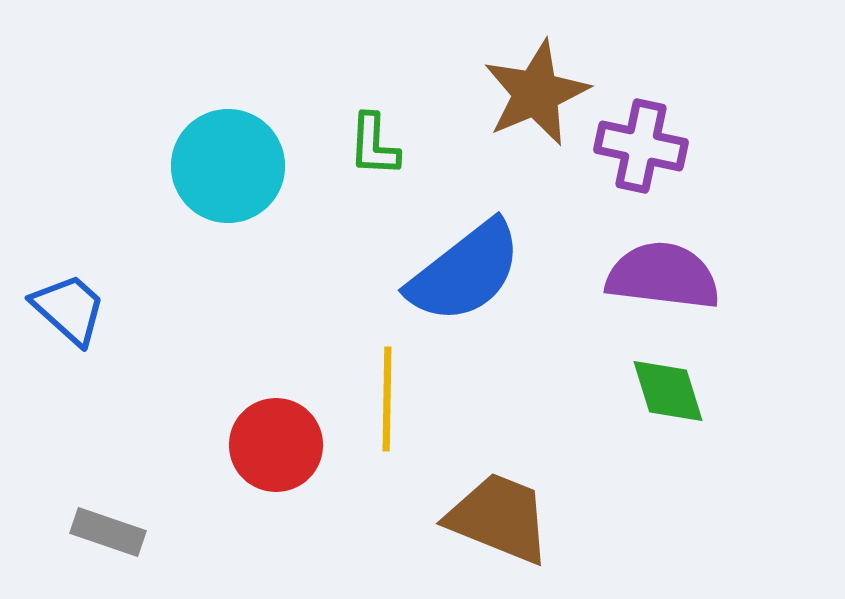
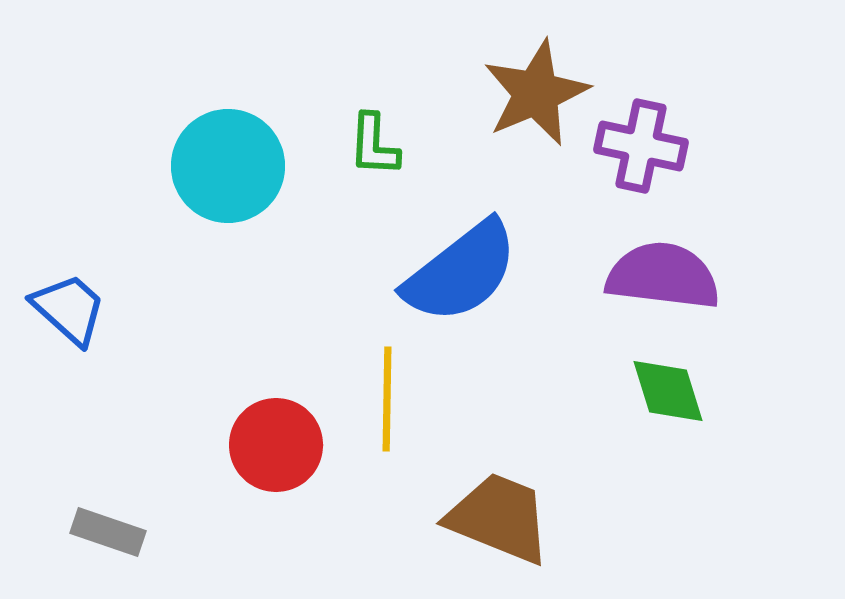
blue semicircle: moved 4 px left
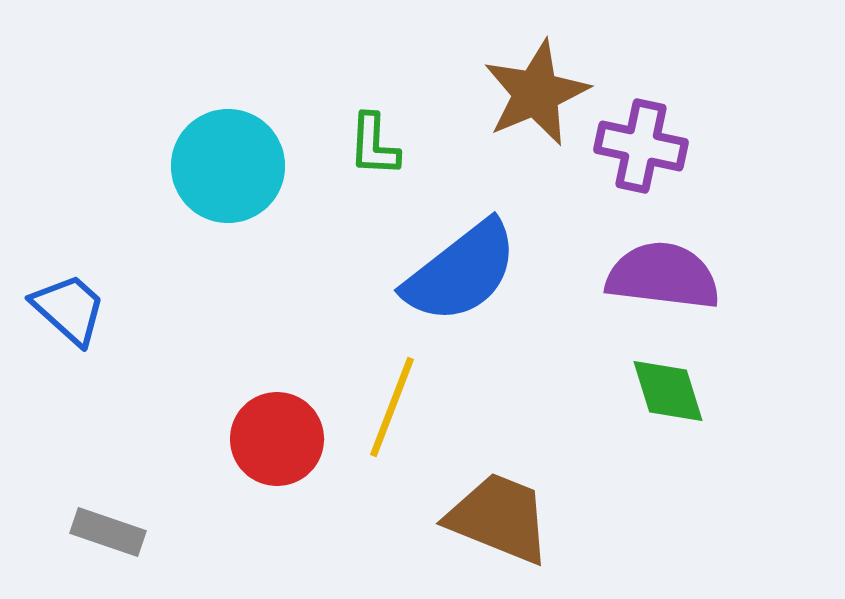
yellow line: moved 5 px right, 8 px down; rotated 20 degrees clockwise
red circle: moved 1 px right, 6 px up
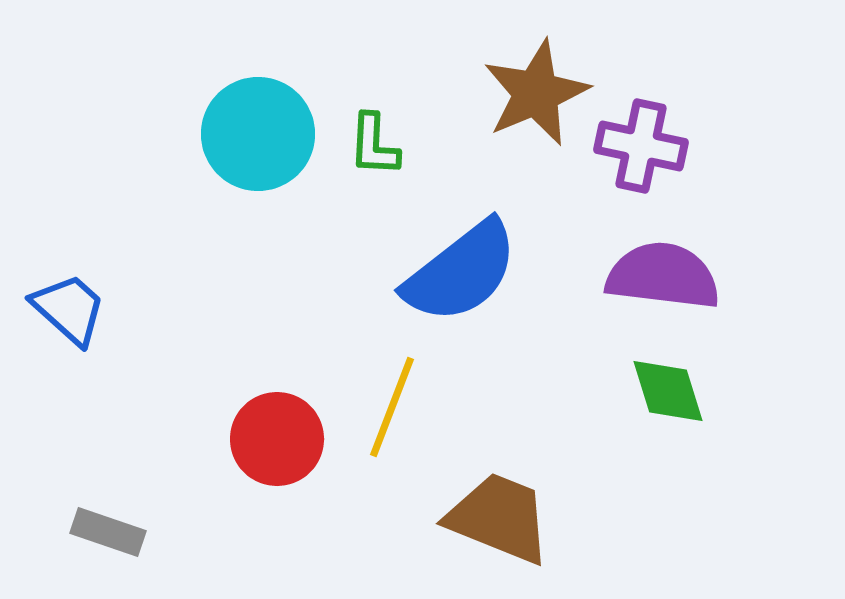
cyan circle: moved 30 px right, 32 px up
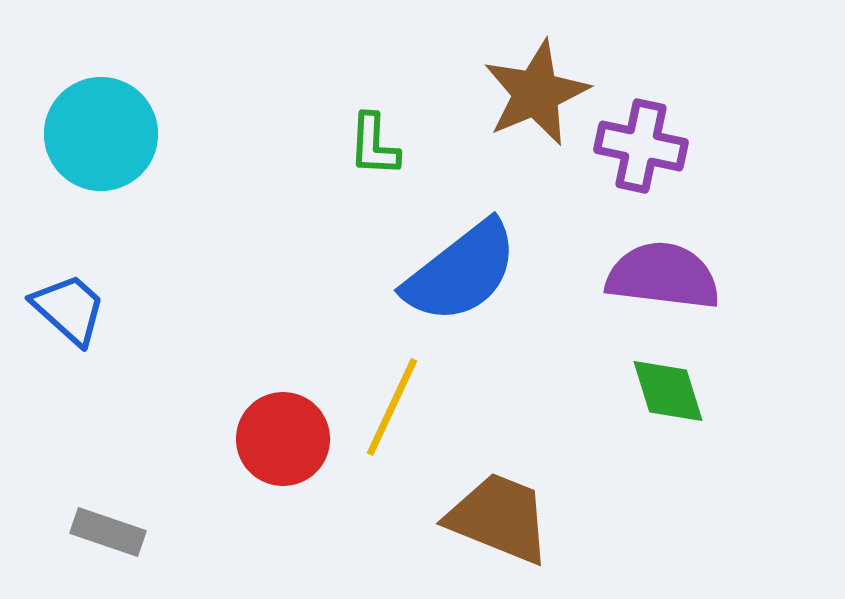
cyan circle: moved 157 px left
yellow line: rotated 4 degrees clockwise
red circle: moved 6 px right
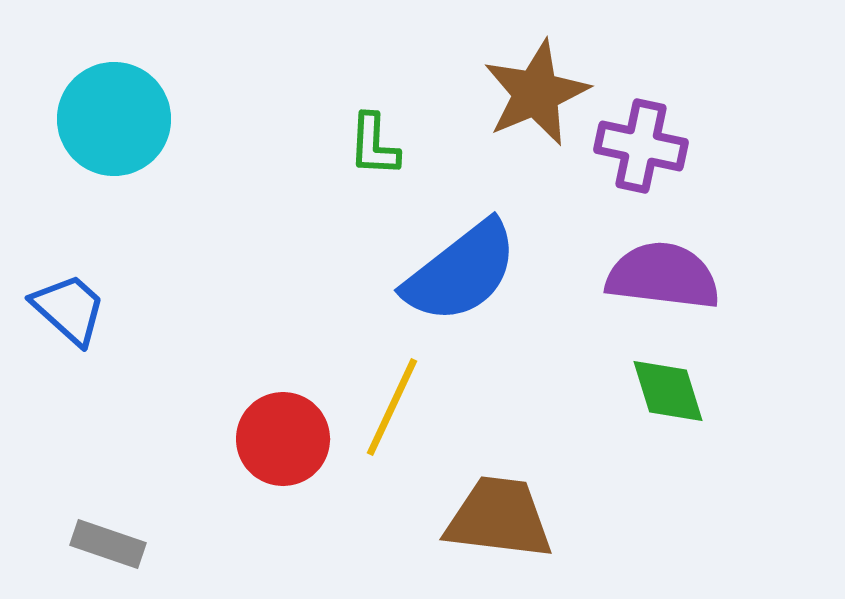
cyan circle: moved 13 px right, 15 px up
brown trapezoid: rotated 15 degrees counterclockwise
gray rectangle: moved 12 px down
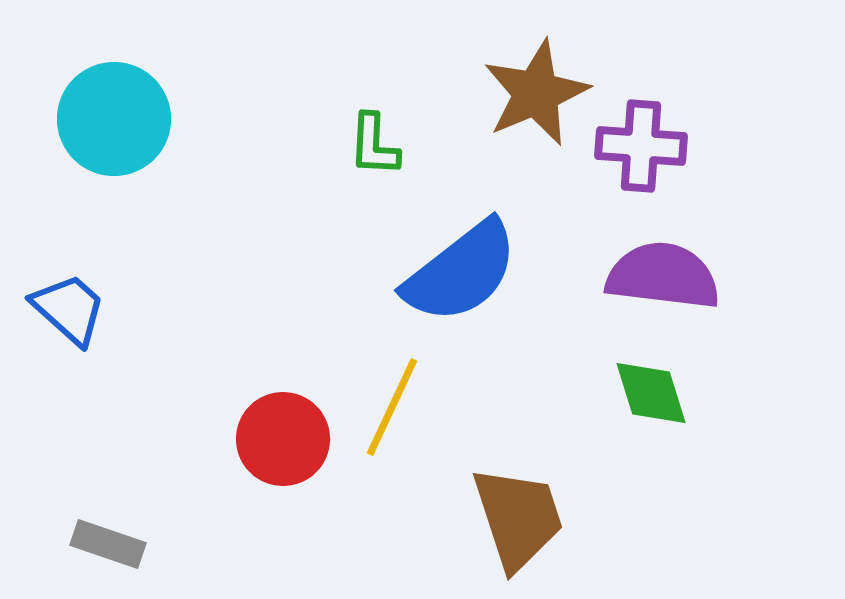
purple cross: rotated 8 degrees counterclockwise
green diamond: moved 17 px left, 2 px down
brown trapezoid: moved 19 px right; rotated 65 degrees clockwise
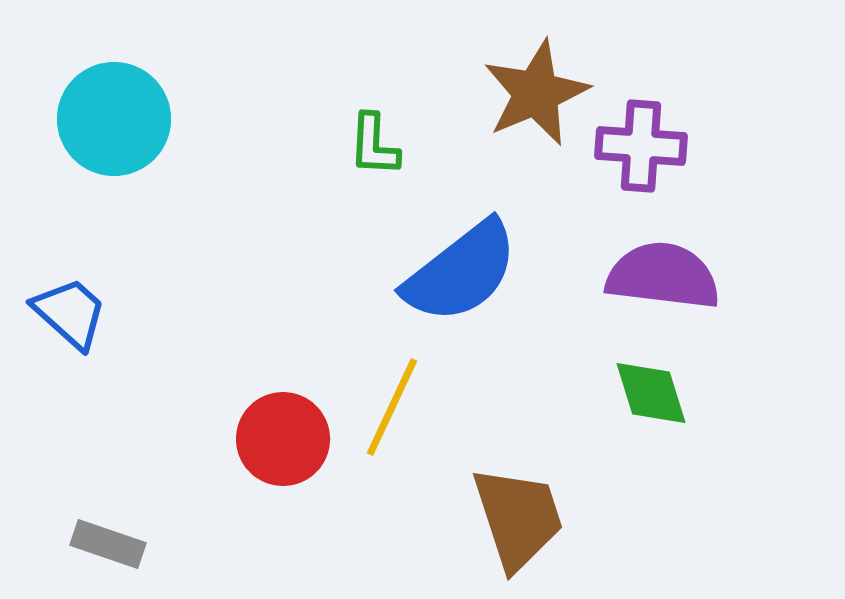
blue trapezoid: moved 1 px right, 4 px down
